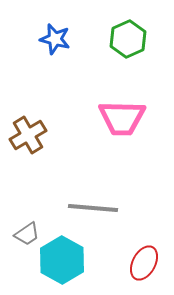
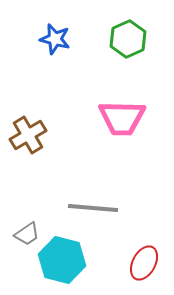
cyan hexagon: rotated 15 degrees counterclockwise
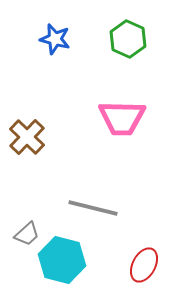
green hexagon: rotated 12 degrees counterclockwise
brown cross: moved 1 px left, 2 px down; rotated 15 degrees counterclockwise
gray line: rotated 9 degrees clockwise
gray trapezoid: rotated 8 degrees counterclockwise
red ellipse: moved 2 px down
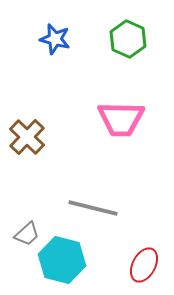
pink trapezoid: moved 1 px left, 1 px down
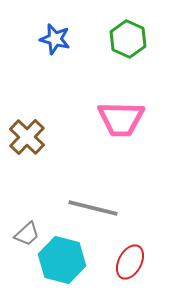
red ellipse: moved 14 px left, 3 px up
